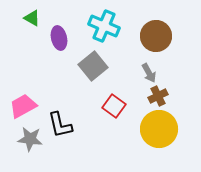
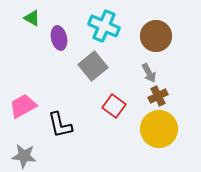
gray star: moved 6 px left, 17 px down
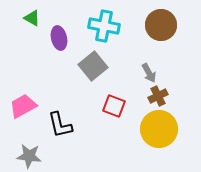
cyan cross: rotated 12 degrees counterclockwise
brown circle: moved 5 px right, 11 px up
red square: rotated 15 degrees counterclockwise
gray star: moved 5 px right
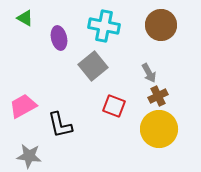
green triangle: moved 7 px left
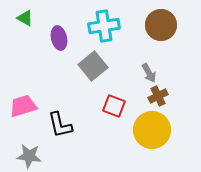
cyan cross: rotated 20 degrees counterclockwise
pink trapezoid: rotated 12 degrees clockwise
yellow circle: moved 7 px left, 1 px down
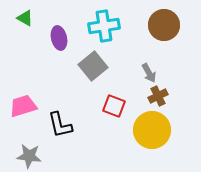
brown circle: moved 3 px right
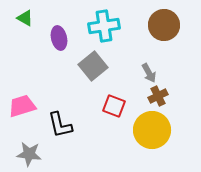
pink trapezoid: moved 1 px left
gray star: moved 2 px up
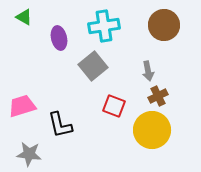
green triangle: moved 1 px left, 1 px up
gray arrow: moved 1 px left, 2 px up; rotated 18 degrees clockwise
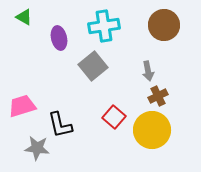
red square: moved 11 px down; rotated 20 degrees clockwise
gray star: moved 8 px right, 6 px up
